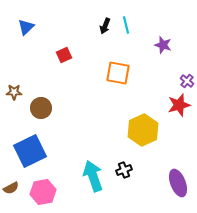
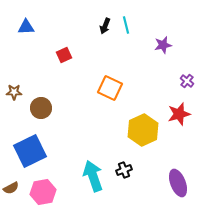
blue triangle: rotated 42 degrees clockwise
purple star: rotated 30 degrees counterclockwise
orange square: moved 8 px left, 15 px down; rotated 15 degrees clockwise
red star: moved 9 px down
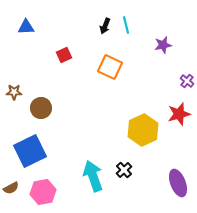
orange square: moved 21 px up
black cross: rotated 21 degrees counterclockwise
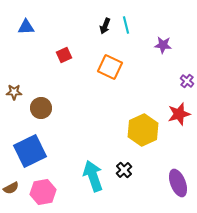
purple star: rotated 18 degrees clockwise
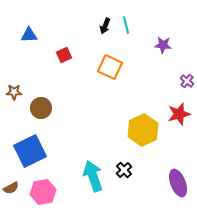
blue triangle: moved 3 px right, 8 px down
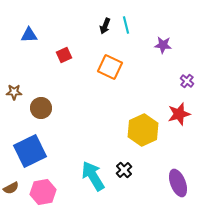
cyan arrow: rotated 12 degrees counterclockwise
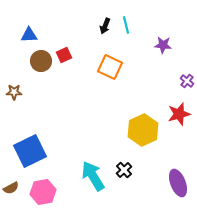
brown circle: moved 47 px up
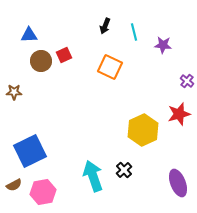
cyan line: moved 8 px right, 7 px down
cyan arrow: rotated 12 degrees clockwise
brown semicircle: moved 3 px right, 3 px up
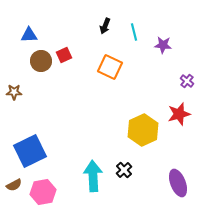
cyan arrow: rotated 16 degrees clockwise
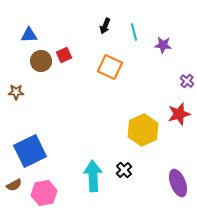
brown star: moved 2 px right
pink hexagon: moved 1 px right, 1 px down
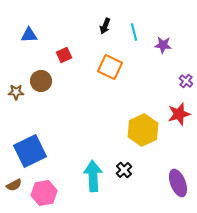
brown circle: moved 20 px down
purple cross: moved 1 px left
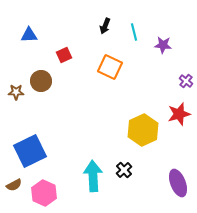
pink hexagon: rotated 25 degrees counterclockwise
